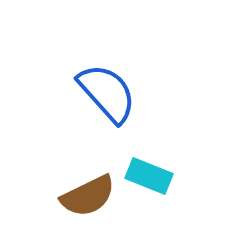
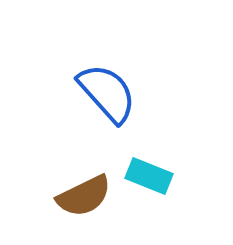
brown semicircle: moved 4 px left
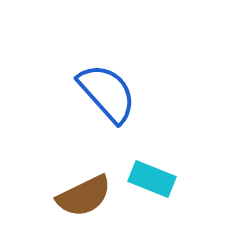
cyan rectangle: moved 3 px right, 3 px down
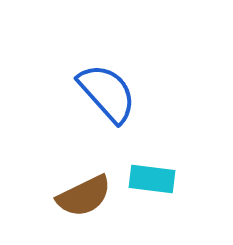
cyan rectangle: rotated 15 degrees counterclockwise
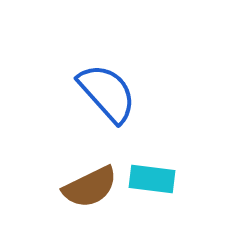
brown semicircle: moved 6 px right, 9 px up
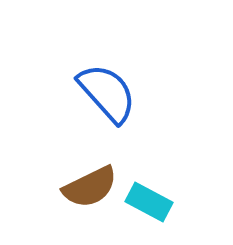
cyan rectangle: moved 3 px left, 23 px down; rotated 21 degrees clockwise
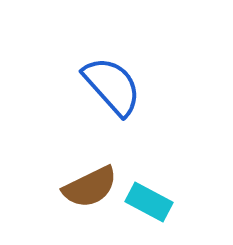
blue semicircle: moved 5 px right, 7 px up
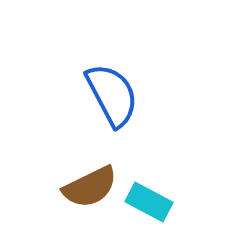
blue semicircle: moved 9 px down; rotated 14 degrees clockwise
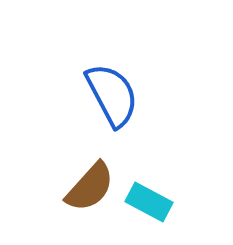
brown semicircle: rotated 22 degrees counterclockwise
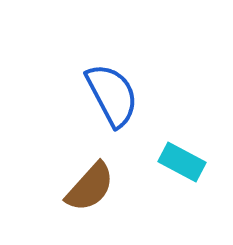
cyan rectangle: moved 33 px right, 40 px up
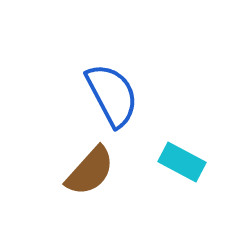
brown semicircle: moved 16 px up
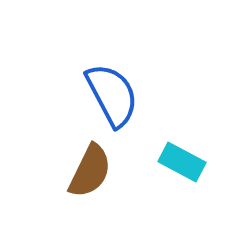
brown semicircle: rotated 16 degrees counterclockwise
